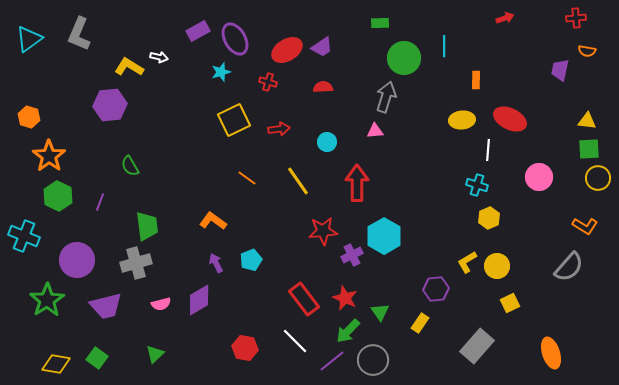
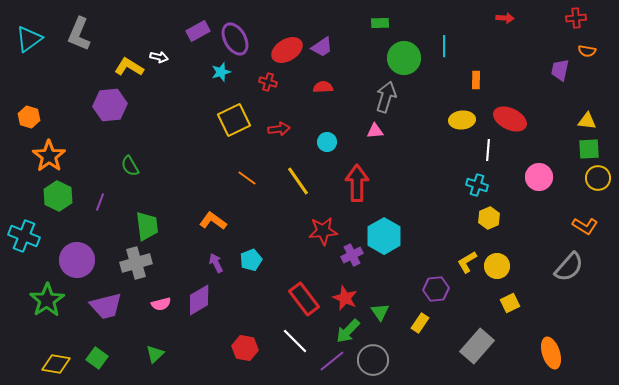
red arrow at (505, 18): rotated 24 degrees clockwise
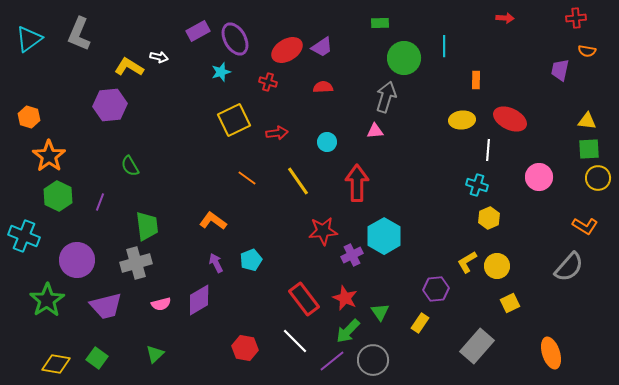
red arrow at (279, 129): moved 2 px left, 4 px down
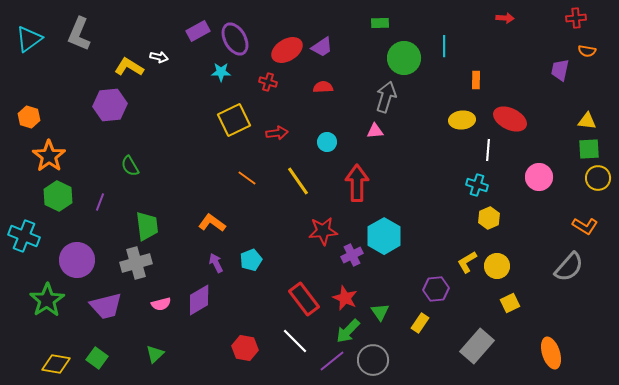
cyan star at (221, 72): rotated 18 degrees clockwise
orange L-shape at (213, 221): moved 1 px left, 2 px down
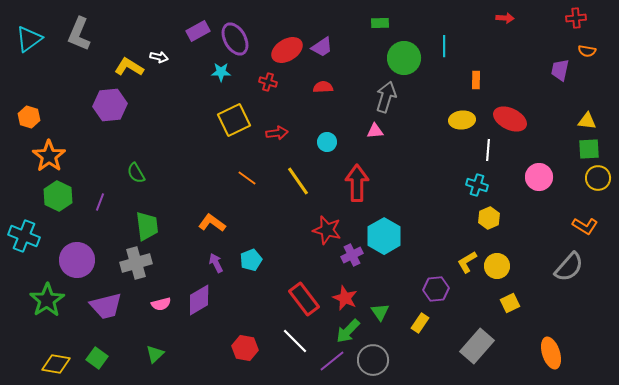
green semicircle at (130, 166): moved 6 px right, 7 px down
red star at (323, 231): moved 4 px right, 1 px up; rotated 20 degrees clockwise
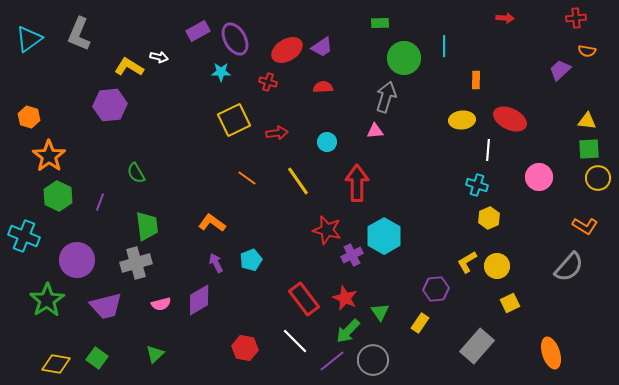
purple trapezoid at (560, 70): rotated 35 degrees clockwise
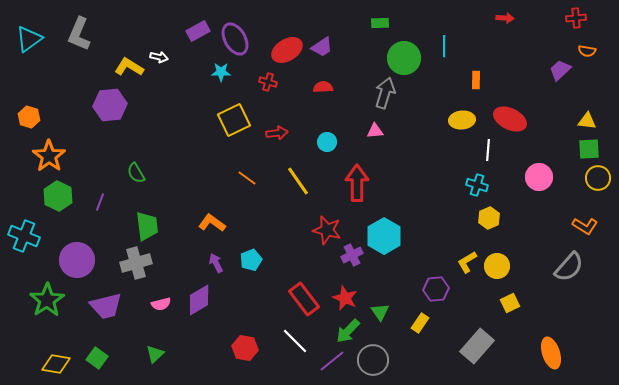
gray arrow at (386, 97): moved 1 px left, 4 px up
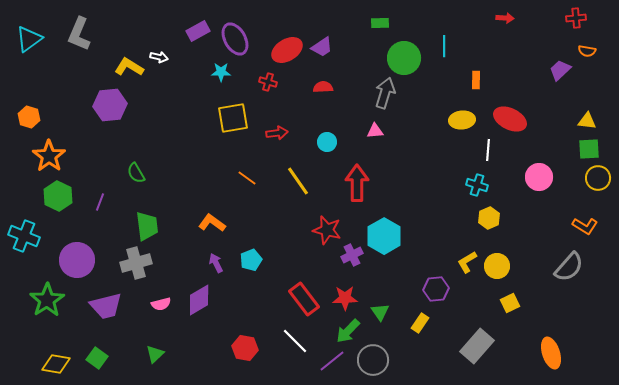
yellow square at (234, 120): moved 1 px left, 2 px up; rotated 16 degrees clockwise
red star at (345, 298): rotated 25 degrees counterclockwise
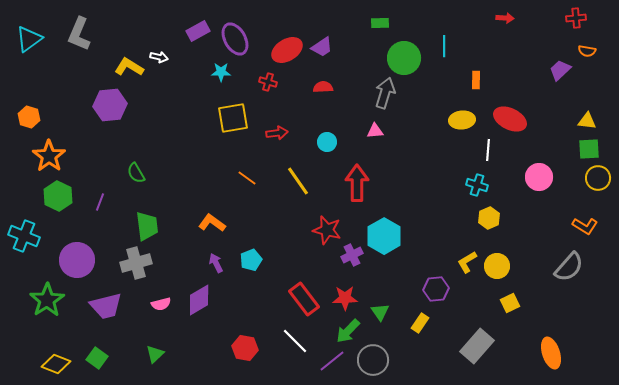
yellow diamond at (56, 364): rotated 12 degrees clockwise
